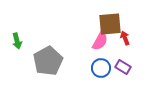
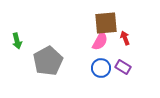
brown square: moved 4 px left, 1 px up
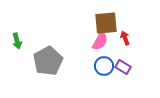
blue circle: moved 3 px right, 2 px up
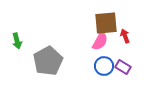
red arrow: moved 2 px up
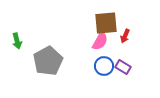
red arrow: rotated 136 degrees counterclockwise
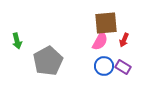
red arrow: moved 1 px left, 4 px down
